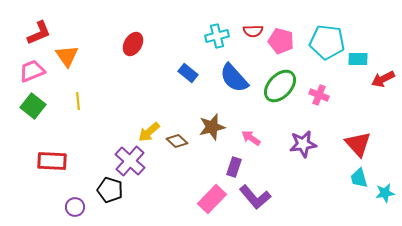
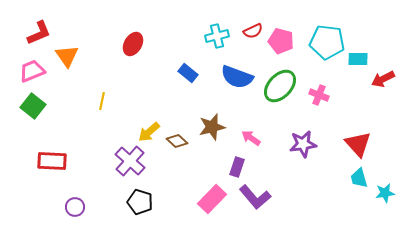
red semicircle: rotated 24 degrees counterclockwise
blue semicircle: moved 3 px right, 1 px up; rotated 28 degrees counterclockwise
yellow line: moved 24 px right; rotated 18 degrees clockwise
purple rectangle: moved 3 px right
black pentagon: moved 30 px right, 12 px down
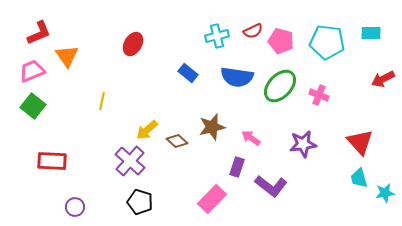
cyan rectangle: moved 13 px right, 26 px up
blue semicircle: rotated 12 degrees counterclockwise
yellow arrow: moved 2 px left, 2 px up
red triangle: moved 2 px right, 2 px up
purple L-shape: moved 16 px right, 11 px up; rotated 12 degrees counterclockwise
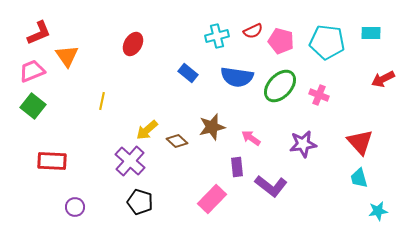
purple rectangle: rotated 24 degrees counterclockwise
cyan star: moved 7 px left, 18 px down
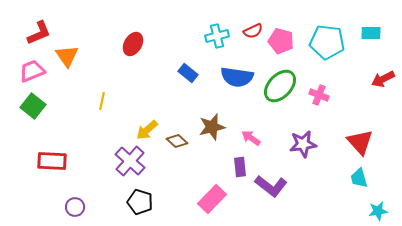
purple rectangle: moved 3 px right
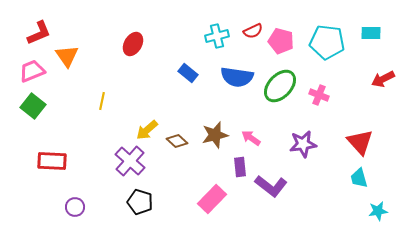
brown star: moved 3 px right, 8 px down
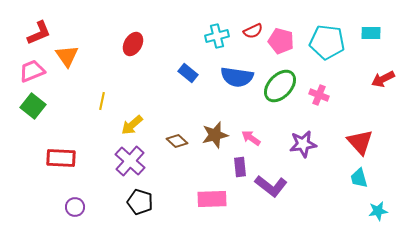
yellow arrow: moved 15 px left, 5 px up
red rectangle: moved 9 px right, 3 px up
pink rectangle: rotated 44 degrees clockwise
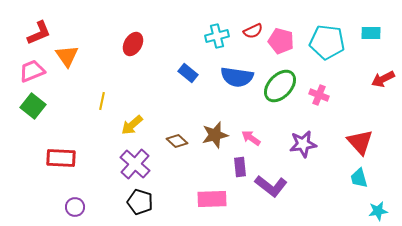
purple cross: moved 5 px right, 3 px down
